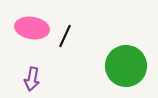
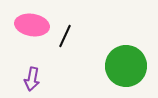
pink ellipse: moved 3 px up
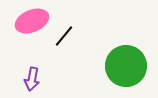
pink ellipse: moved 4 px up; rotated 32 degrees counterclockwise
black line: moved 1 px left; rotated 15 degrees clockwise
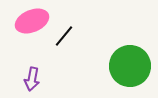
green circle: moved 4 px right
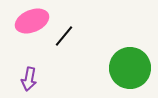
green circle: moved 2 px down
purple arrow: moved 3 px left
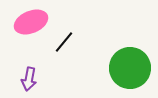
pink ellipse: moved 1 px left, 1 px down
black line: moved 6 px down
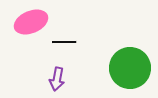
black line: rotated 50 degrees clockwise
purple arrow: moved 28 px right
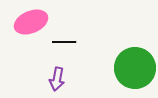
green circle: moved 5 px right
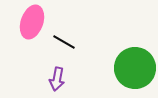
pink ellipse: moved 1 px right; rotated 48 degrees counterclockwise
black line: rotated 30 degrees clockwise
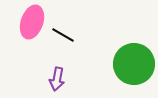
black line: moved 1 px left, 7 px up
green circle: moved 1 px left, 4 px up
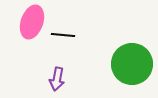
black line: rotated 25 degrees counterclockwise
green circle: moved 2 px left
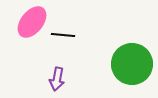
pink ellipse: rotated 20 degrees clockwise
